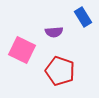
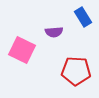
red pentagon: moved 16 px right; rotated 16 degrees counterclockwise
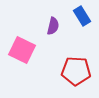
blue rectangle: moved 1 px left, 1 px up
purple semicircle: moved 1 px left, 6 px up; rotated 72 degrees counterclockwise
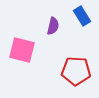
pink square: rotated 12 degrees counterclockwise
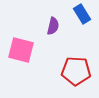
blue rectangle: moved 2 px up
pink square: moved 1 px left
